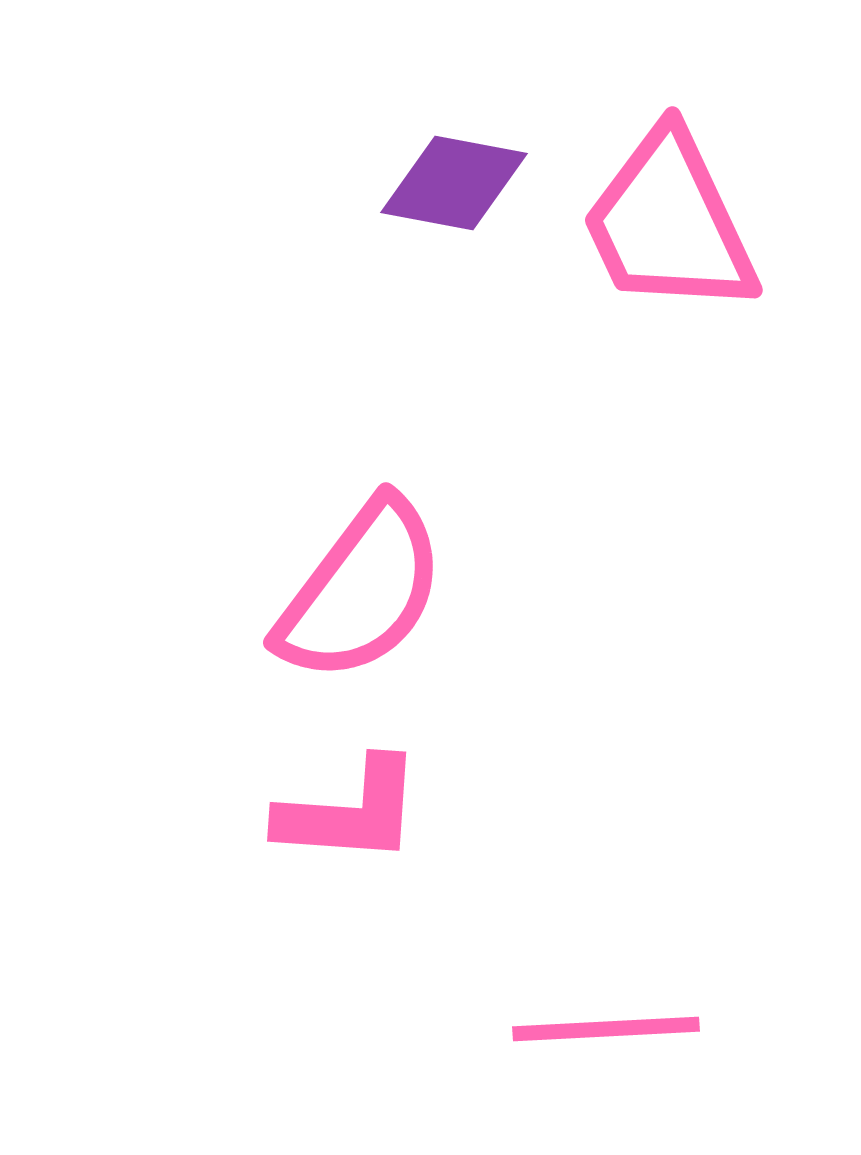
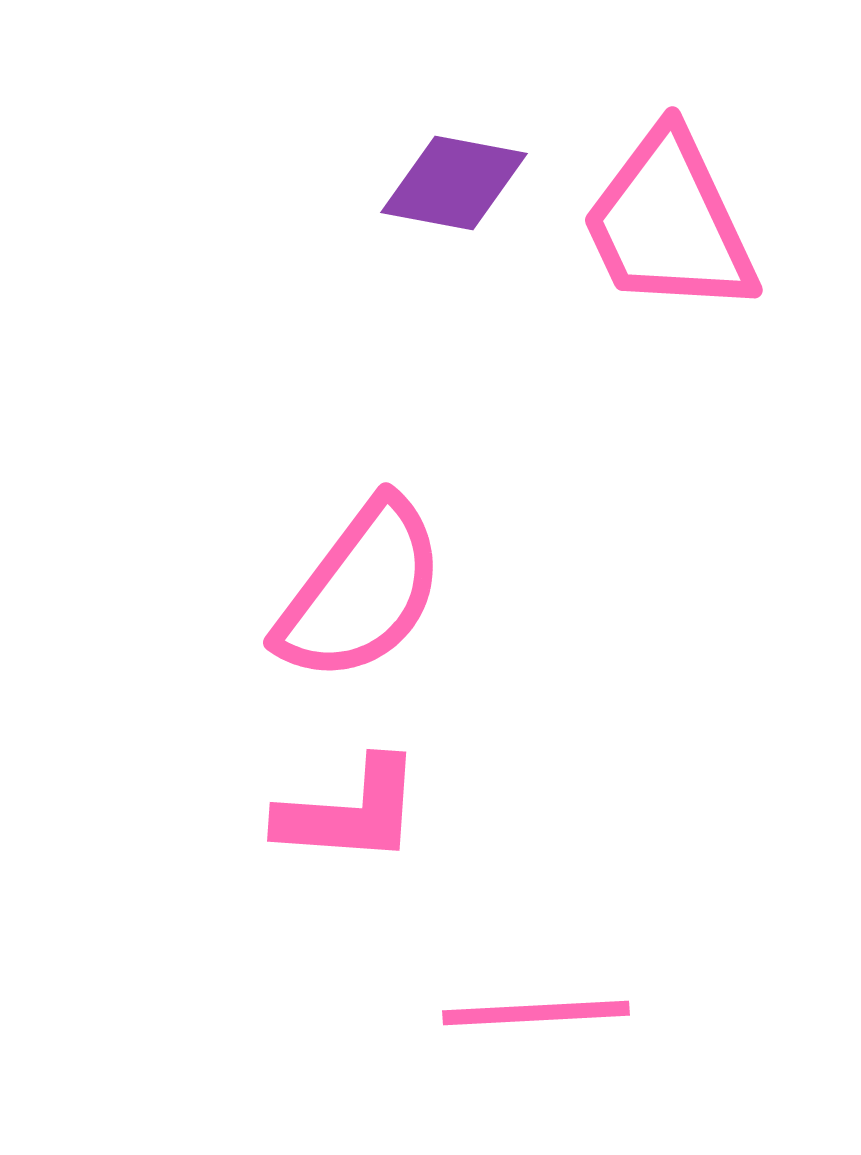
pink line: moved 70 px left, 16 px up
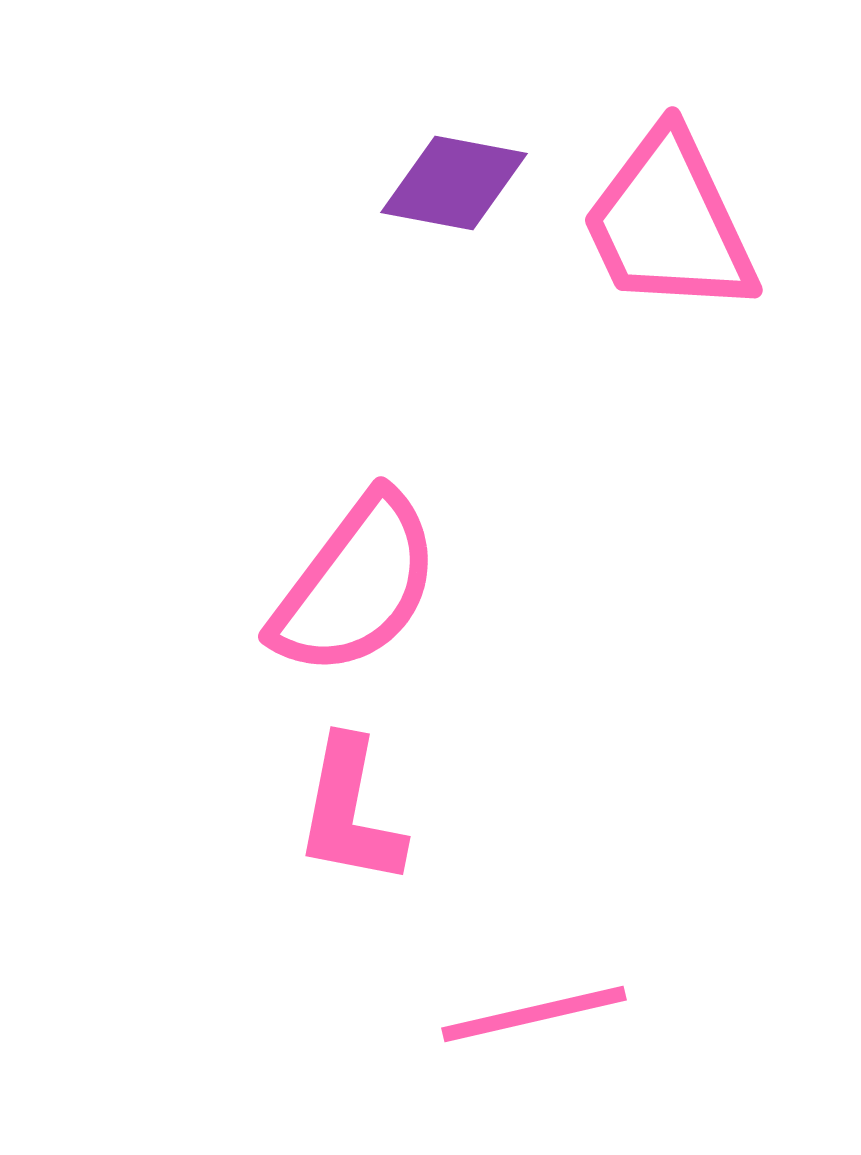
pink semicircle: moved 5 px left, 6 px up
pink L-shape: rotated 97 degrees clockwise
pink line: moved 2 px left, 1 px down; rotated 10 degrees counterclockwise
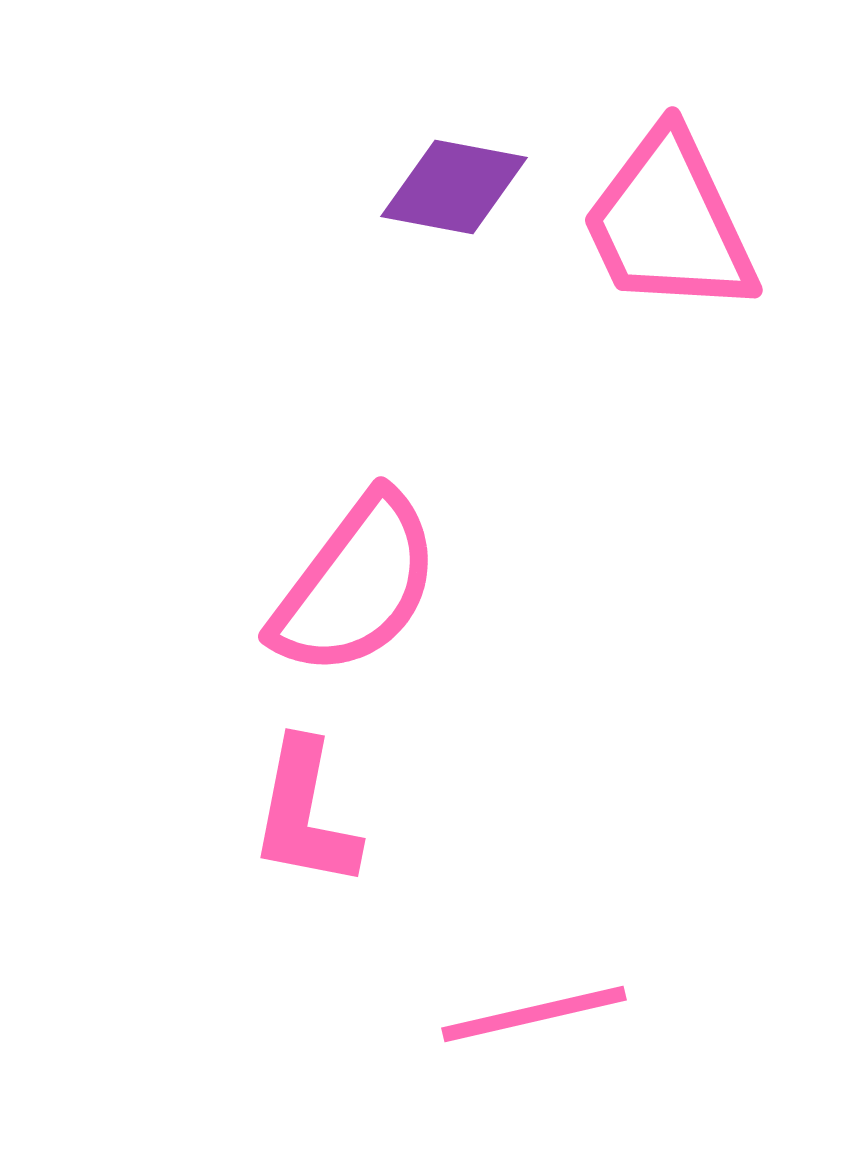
purple diamond: moved 4 px down
pink L-shape: moved 45 px left, 2 px down
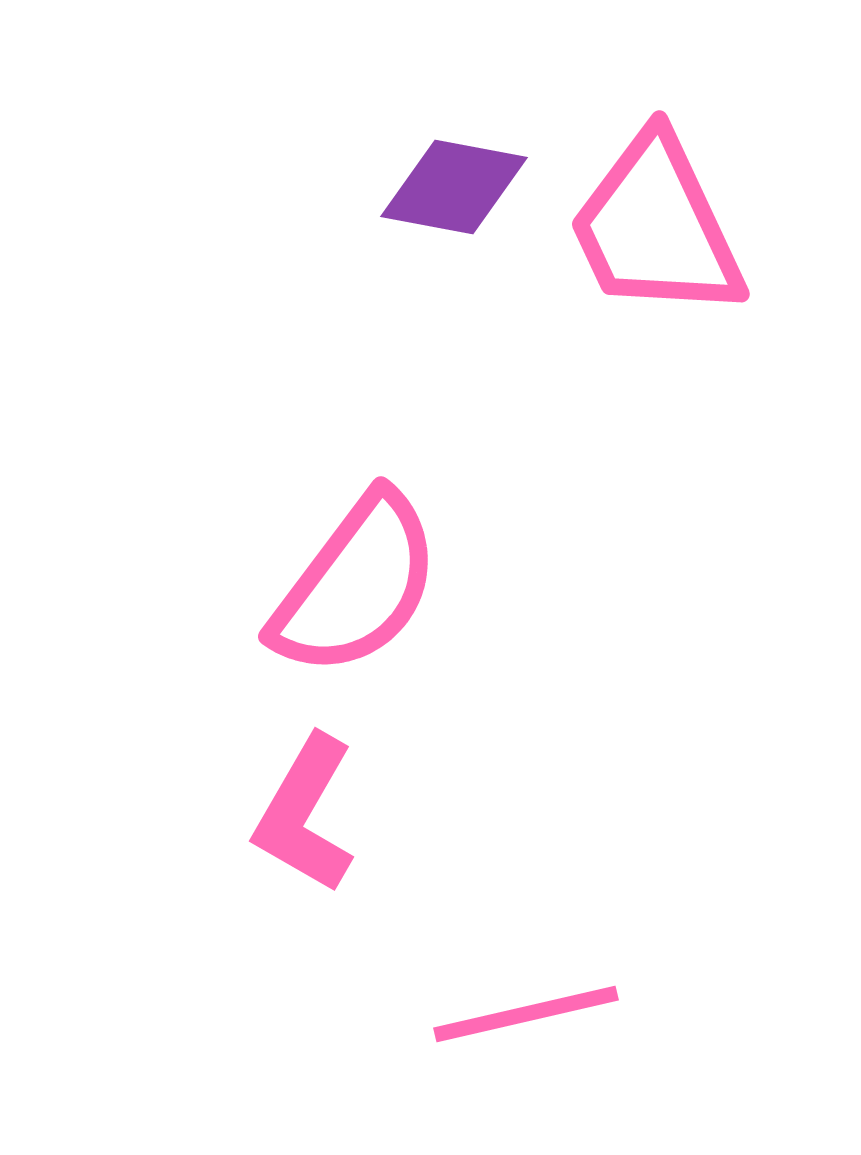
pink trapezoid: moved 13 px left, 4 px down
pink L-shape: rotated 19 degrees clockwise
pink line: moved 8 px left
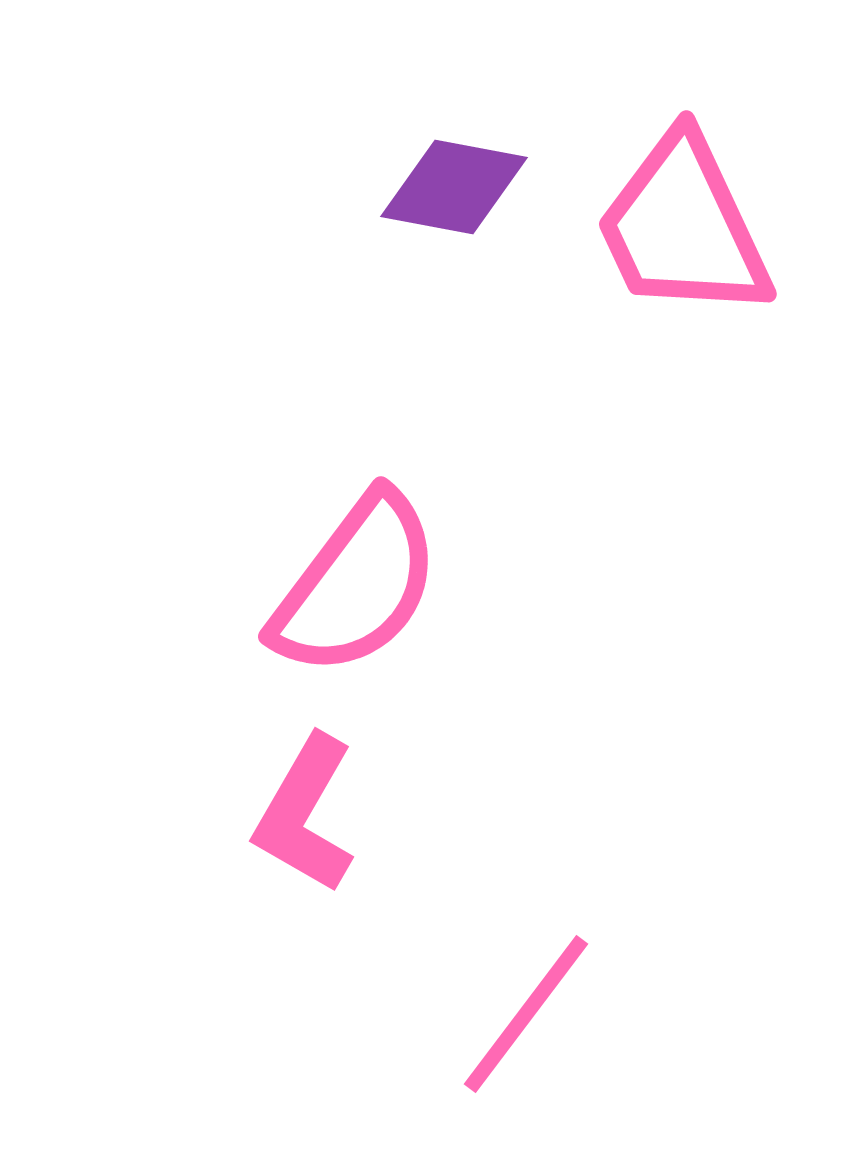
pink trapezoid: moved 27 px right
pink line: rotated 40 degrees counterclockwise
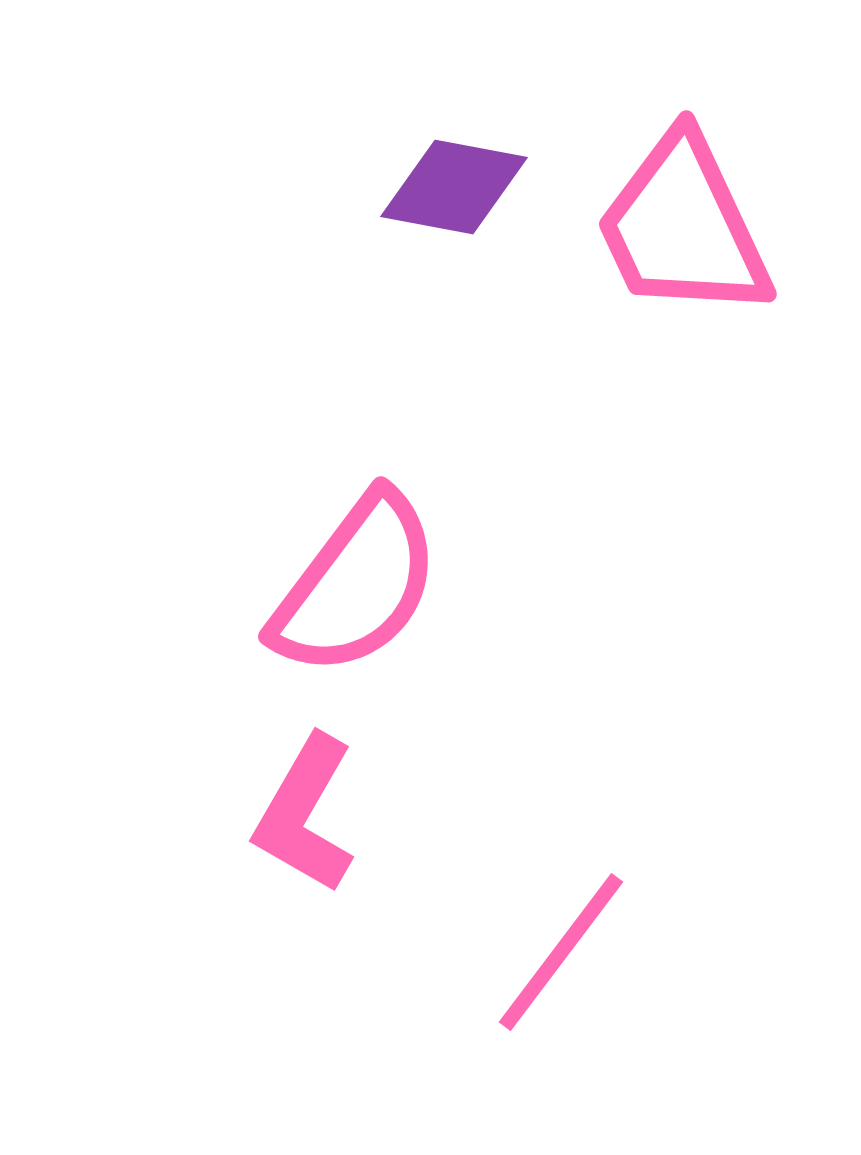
pink line: moved 35 px right, 62 px up
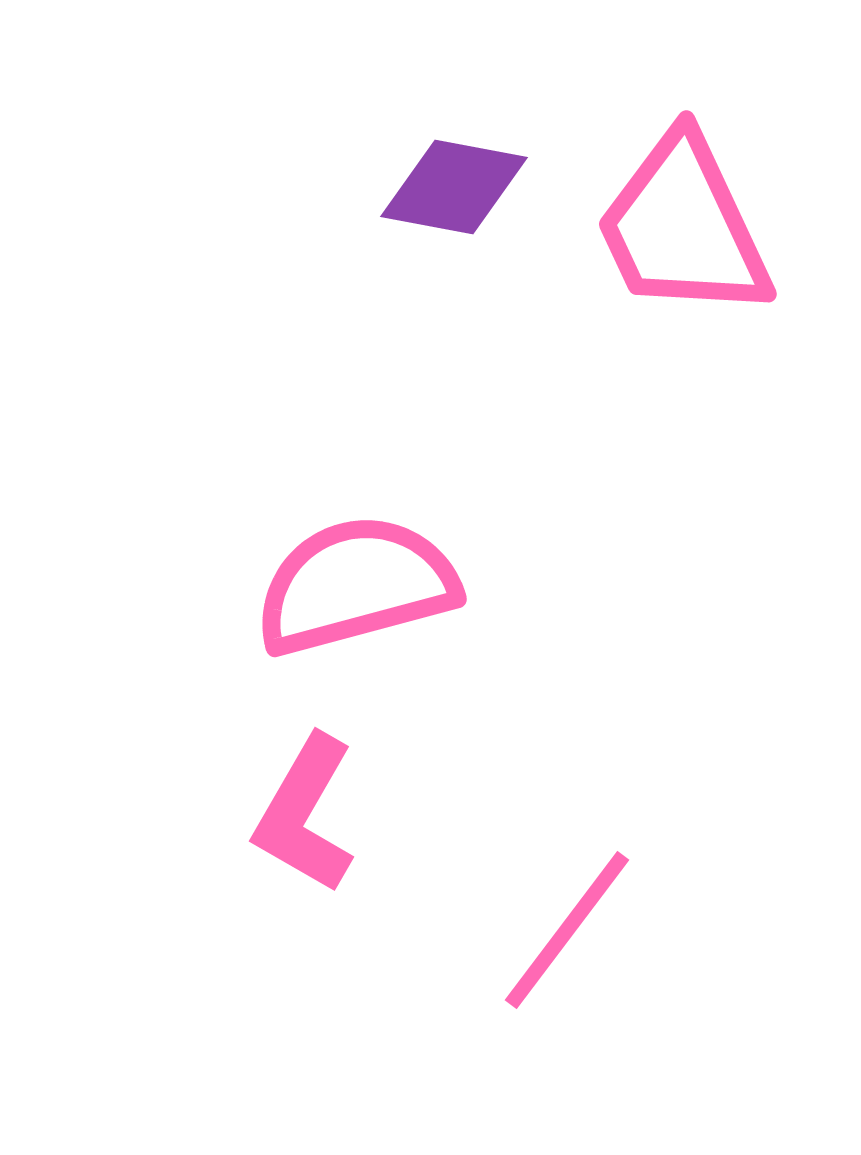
pink semicircle: rotated 142 degrees counterclockwise
pink line: moved 6 px right, 22 px up
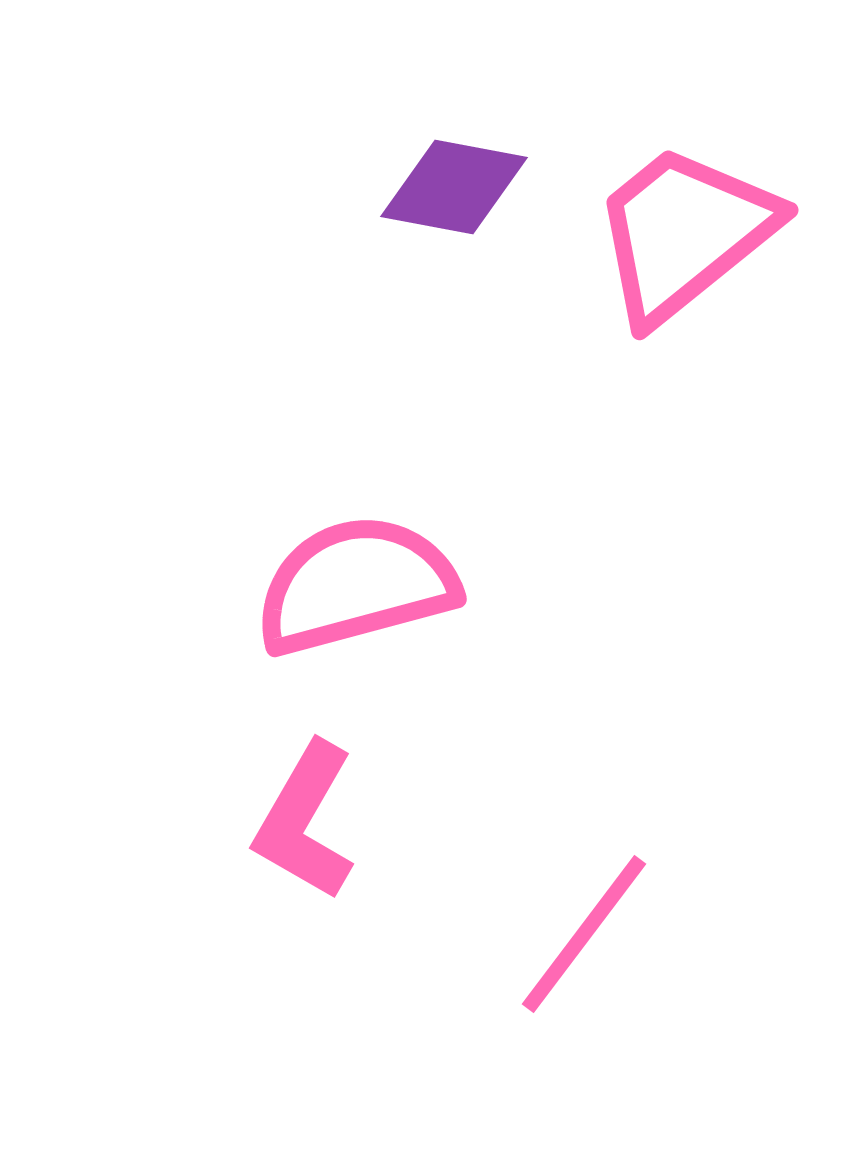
pink trapezoid: moved 1 px right, 6 px down; rotated 76 degrees clockwise
pink L-shape: moved 7 px down
pink line: moved 17 px right, 4 px down
